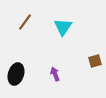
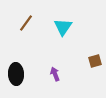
brown line: moved 1 px right, 1 px down
black ellipse: rotated 20 degrees counterclockwise
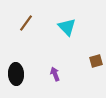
cyan triangle: moved 4 px right; rotated 18 degrees counterclockwise
brown square: moved 1 px right
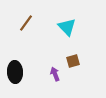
brown square: moved 23 px left
black ellipse: moved 1 px left, 2 px up
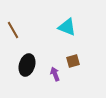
brown line: moved 13 px left, 7 px down; rotated 66 degrees counterclockwise
cyan triangle: rotated 24 degrees counterclockwise
black ellipse: moved 12 px right, 7 px up; rotated 20 degrees clockwise
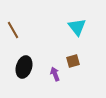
cyan triangle: moved 10 px right; rotated 30 degrees clockwise
black ellipse: moved 3 px left, 2 px down
